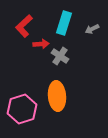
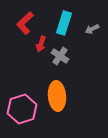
red L-shape: moved 1 px right, 3 px up
red arrow: rotated 112 degrees clockwise
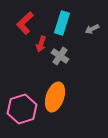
cyan rectangle: moved 2 px left
orange ellipse: moved 2 px left, 1 px down; rotated 24 degrees clockwise
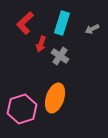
orange ellipse: moved 1 px down
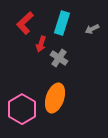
gray cross: moved 1 px left, 2 px down
pink hexagon: rotated 12 degrees counterclockwise
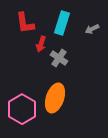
red L-shape: rotated 55 degrees counterclockwise
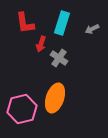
pink hexagon: rotated 16 degrees clockwise
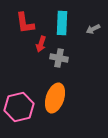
cyan rectangle: rotated 15 degrees counterclockwise
gray arrow: moved 1 px right
gray cross: rotated 24 degrees counterclockwise
pink hexagon: moved 3 px left, 2 px up
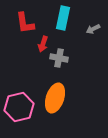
cyan rectangle: moved 1 px right, 5 px up; rotated 10 degrees clockwise
red arrow: moved 2 px right
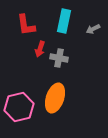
cyan rectangle: moved 1 px right, 3 px down
red L-shape: moved 1 px right, 2 px down
red arrow: moved 3 px left, 5 px down
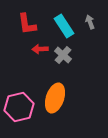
cyan rectangle: moved 5 px down; rotated 45 degrees counterclockwise
red L-shape: moved 1 px right, 1 px up
gray arrow: moved 3 px left, 7 px up; rotated 96 degrees clockwise
red arrow: rotated 70 degrees clockwise
gray cross: moved 4 px right, 3 px up; rotated 30 degrees clockwise
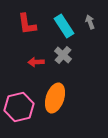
red arrow: moved 4 px left, 13 px down
